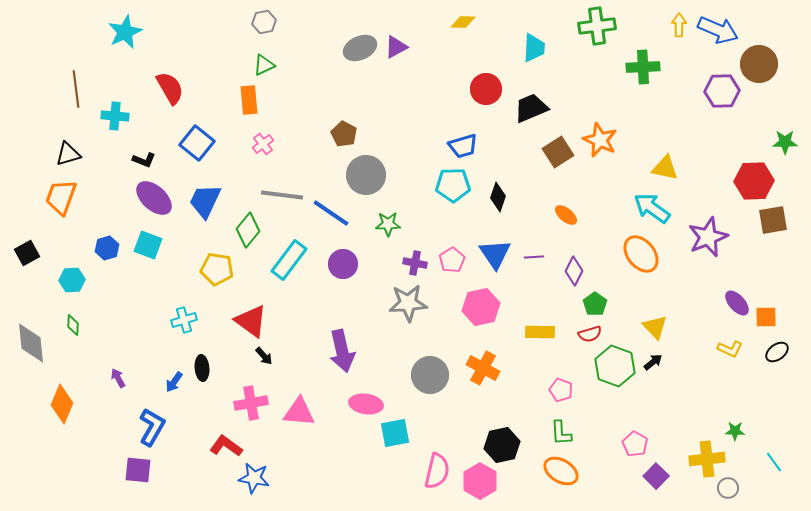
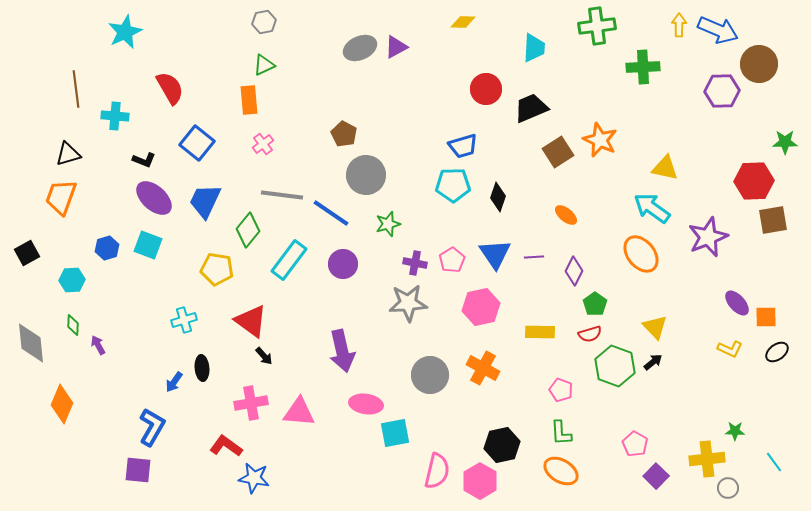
green star at (388, 224): rotated 15 degrees counterclockwise
purple arrow at (118, 378): moved 20 px left, 33 px up
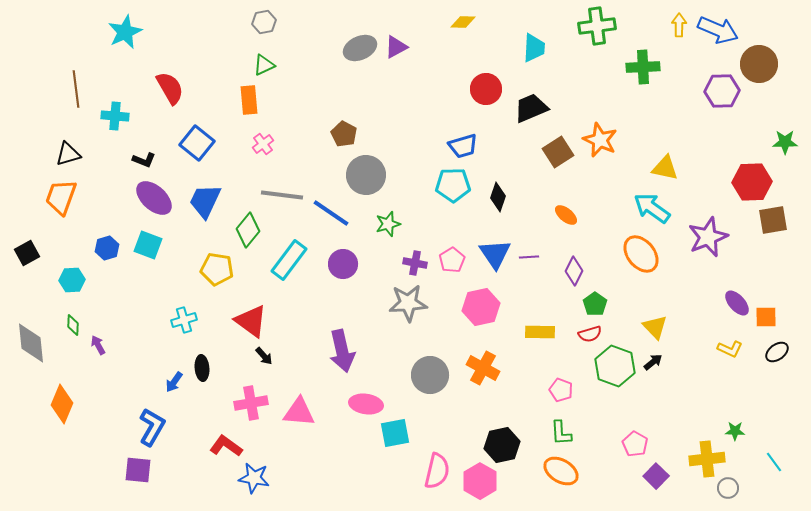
red hexagon at (754, 181): moved 2 px left, 1 px down
purple line at (534, 257): moved 5 px left
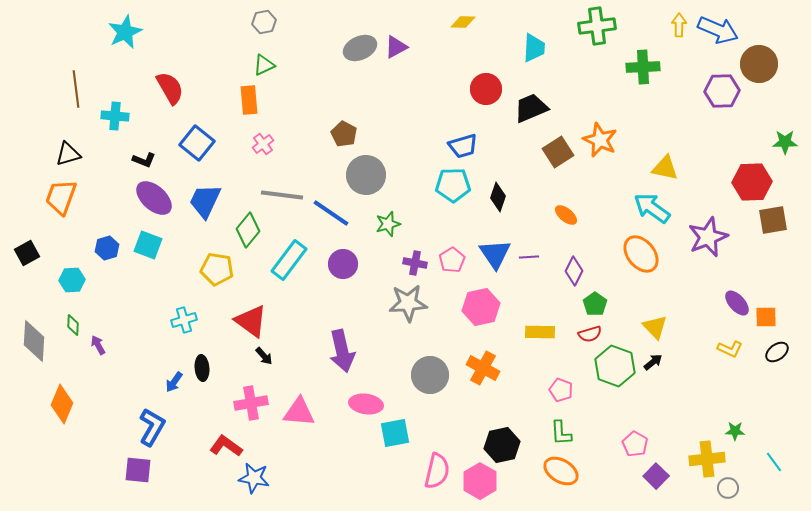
gray diamond at (31, 343): moved 3 px right, 2 px up; rotated 9 degrees clockwise
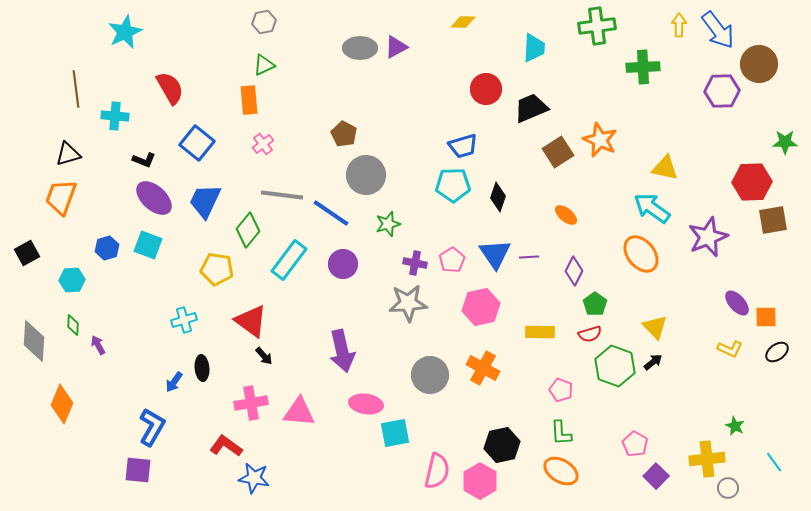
blue arrow at (718, 30): rotated 30 degrees clockwise
gray ellipse at (360, 48): rotated 24 degrees clockwise
green star at (735, 431): moved 5 px up; rotated 24 degrees clockwise
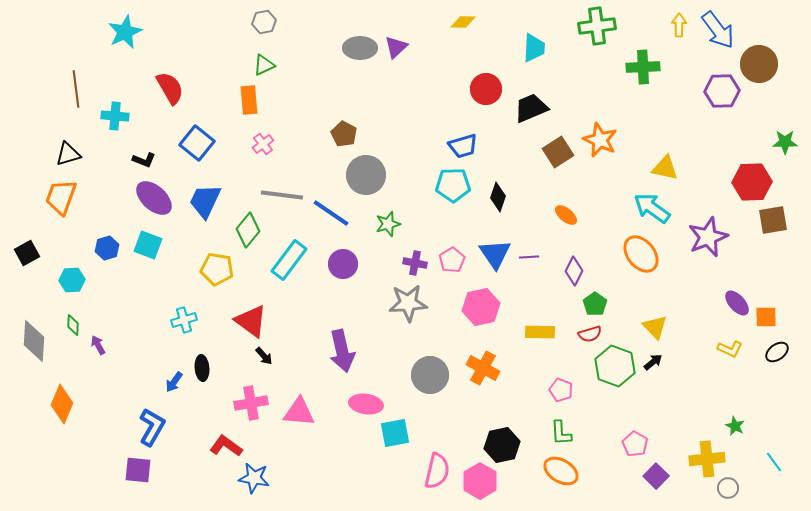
purple triangle at (396, 47): rotated 15 degrees counterclockwise
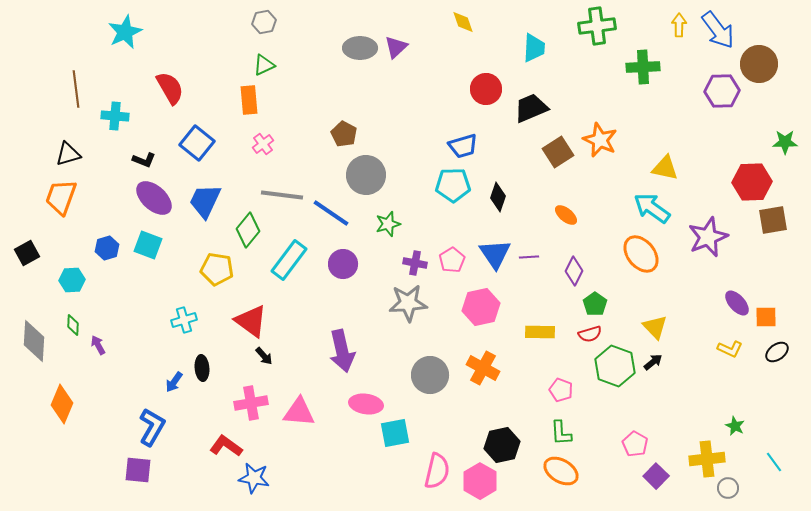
yellow diamond at (463, 22): rotated 70 degrees clockwise
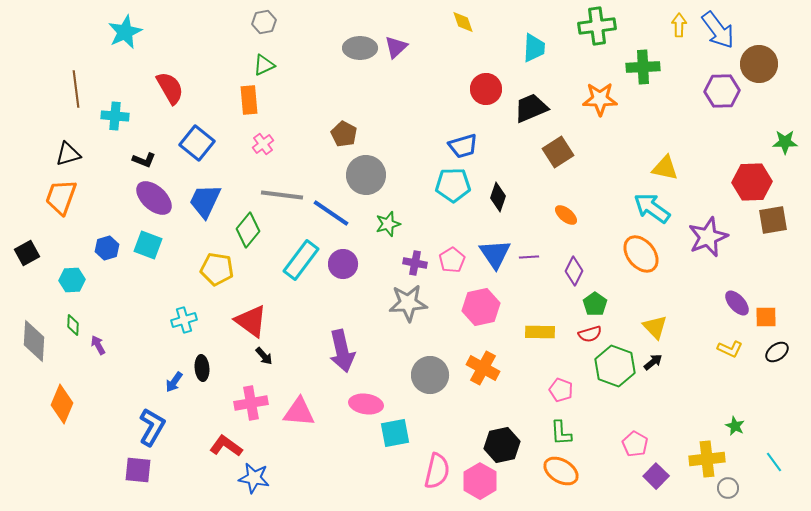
orange star at (600, 140): moved 41 px up; rotated 24 degrees counterclockwise
cyan rectangle at (289, 260): moved 12 px right
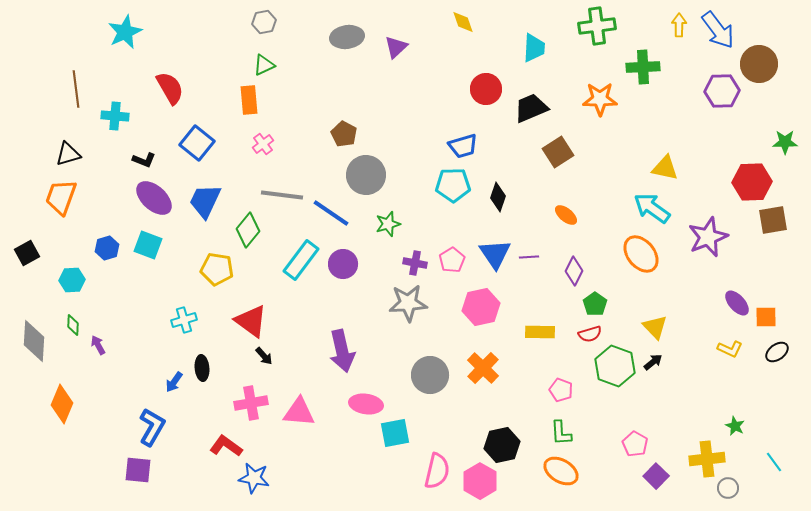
gray ellipse at (360, 48): moved 13 px left, 11 px up; rotated 8 degrees counterclockwise
orange cross at (483, 368): rotated 16 degrees clockwise
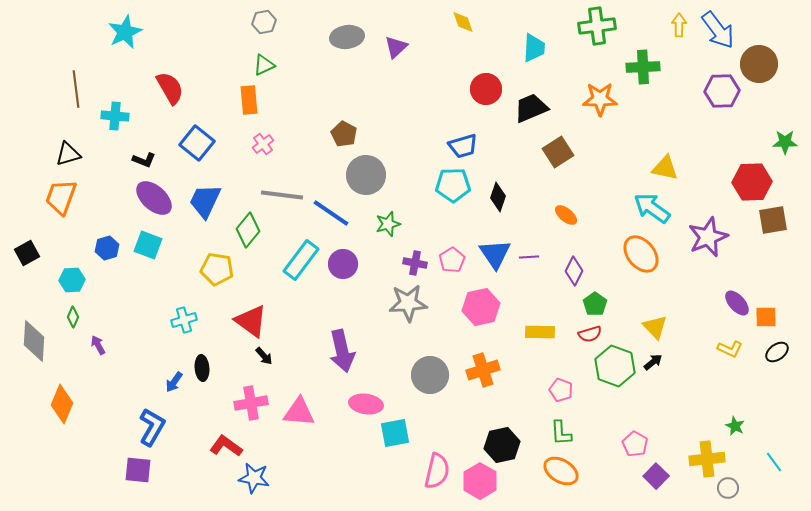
green diamond at (73, 325): moved 8 px up; rotated 20 degrees clockwise
orange cross at (483, 368): moved 2 px down; rotated 28 degrees clockwise
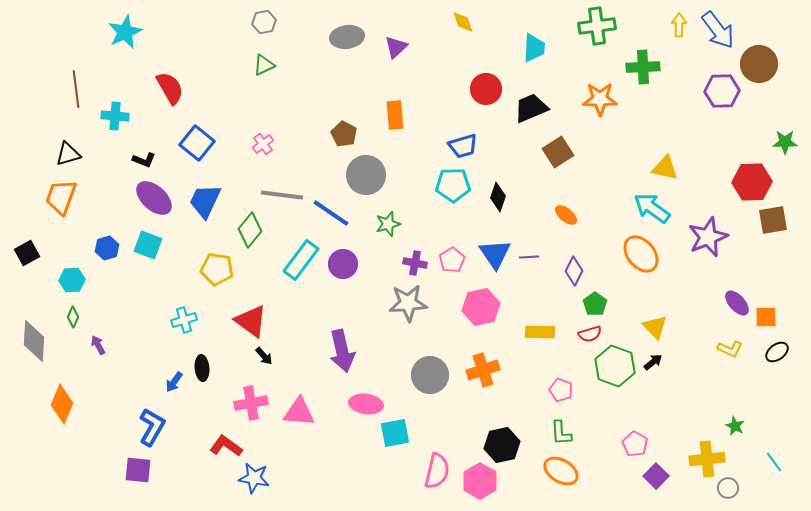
orange rectangle at (249, 100): moved 146 px right, 15 px down
green diamond at (248, 230): moved 2 px right
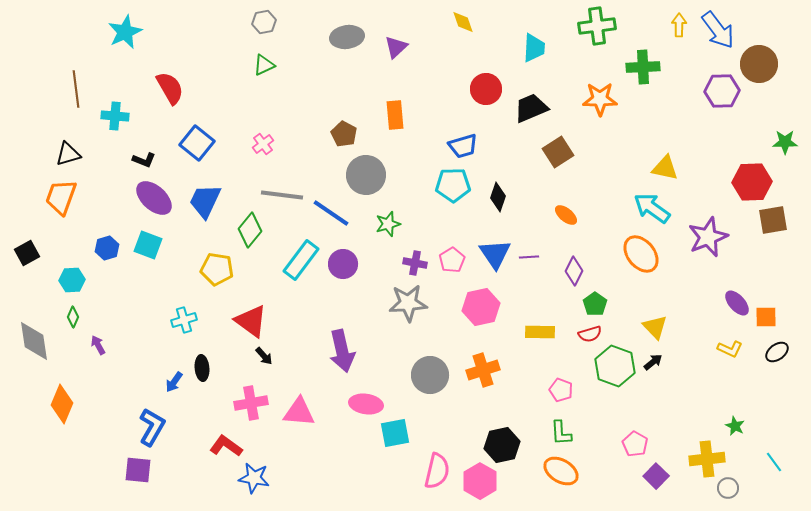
gray diamond at (34, 341): rotated 12 degrees counterclockwise
